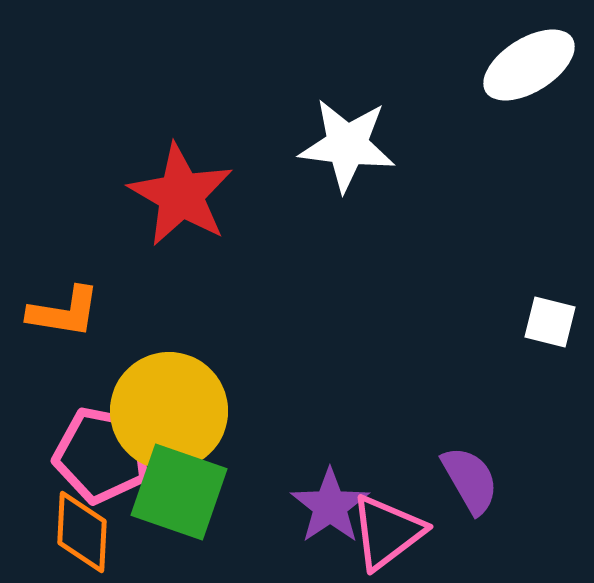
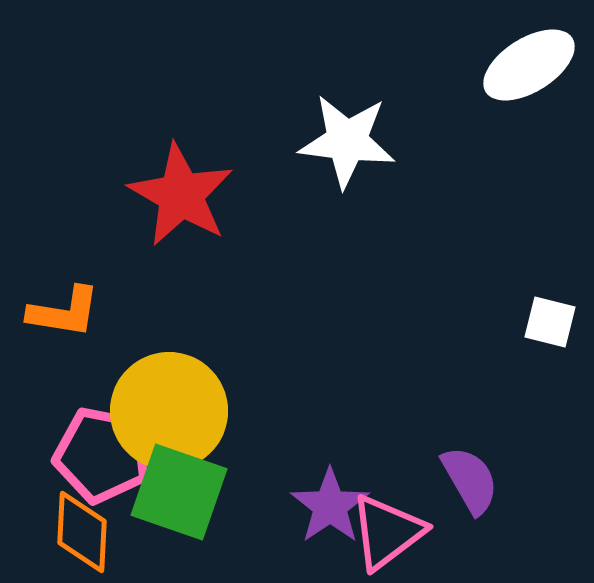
white star: moved 4 px up
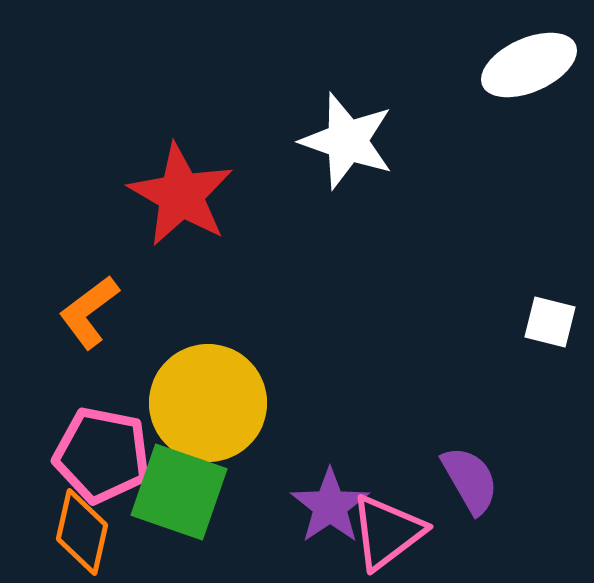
white ellipse: rotated 8 degrees clockwise
white star: rotated 12 degrees clockwise
orange L-shape: moved 25 px right; rotated 134 degrees clockwise
yellow circle: moved 39 px right, 8 px up
orange diamond: rotated 10 degrees clockwise
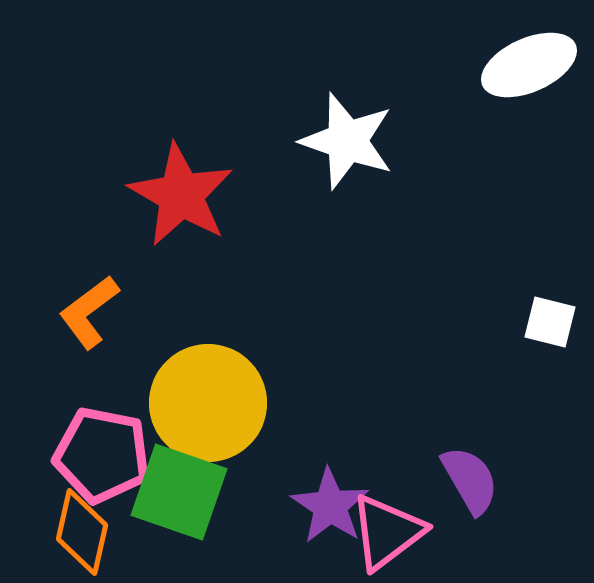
purple star: rotated 4 degrees counterclockwise
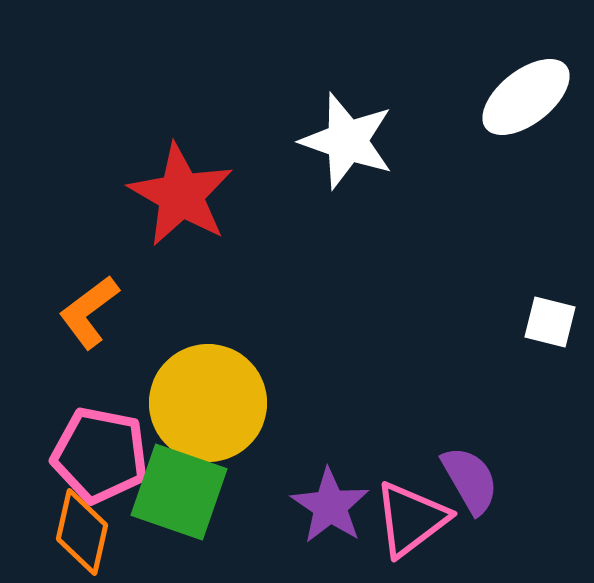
white ellipse: moved 3 px left, 32 px down; rotated 14 degrees counterclockwise
pink pentagon: moved 2 px left
pink triangle: moved 24 px right, 13 px up
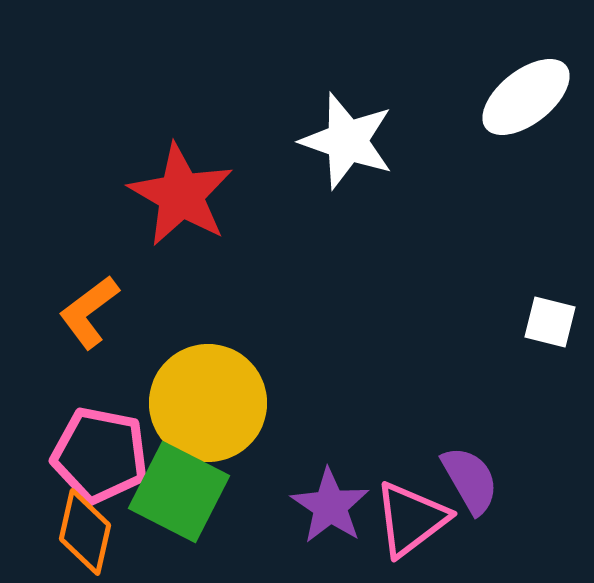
green square: rotated 8 degrees clockwise
orange diamond: moved 3 px right
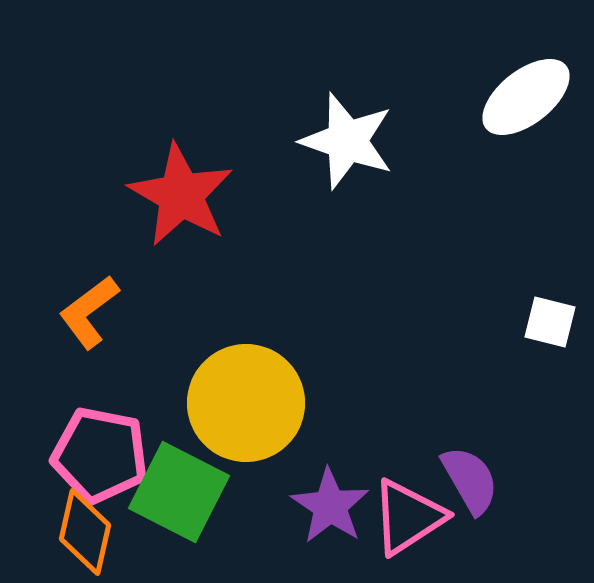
yellow circle: moved 38 px right
pink triangle: moved 3 px left, 2 px up; rotated 4 degrees clockwise
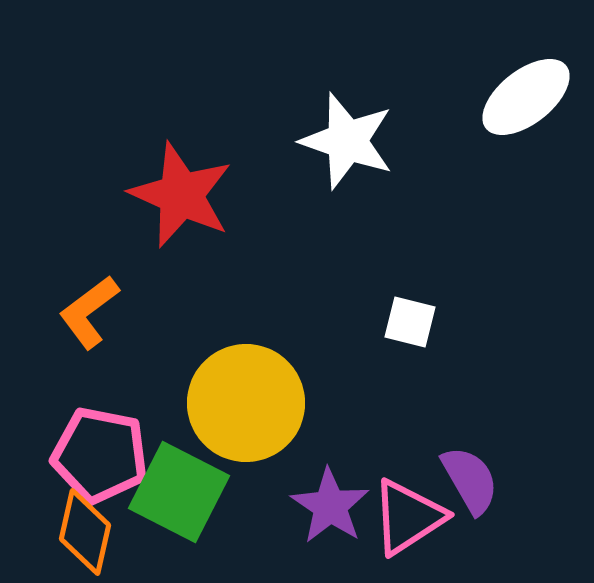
red star: rotated 6 degrees counterclockwise
white square: moved 140 px left
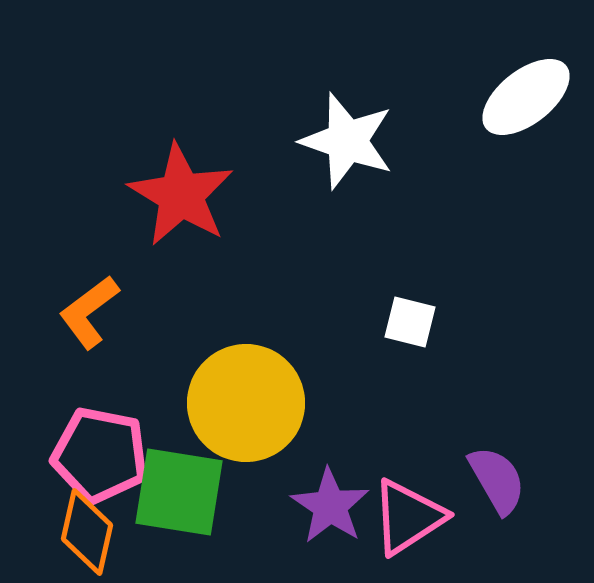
red star: rotated 7 degrees clockwise
purple semicircle: moved 27 px right
green square: rotated 18 degrees counterclockwise
orange diamond: moved 2 px right
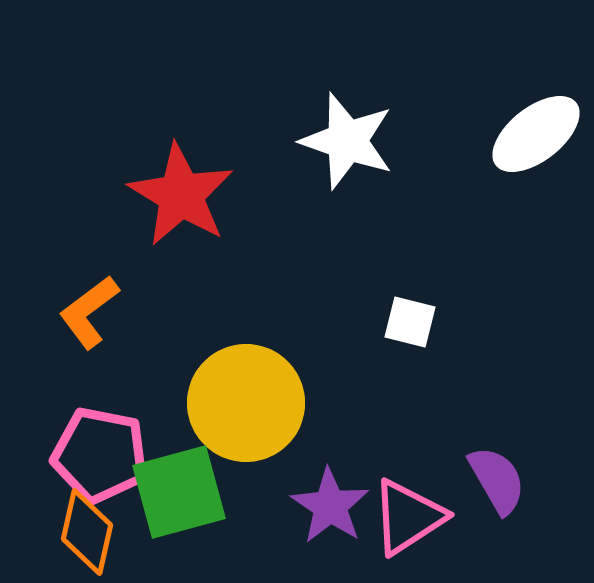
white ellipse: moved 10 px right, 37 px down
green square: rotated 24 degrees counterclockwise
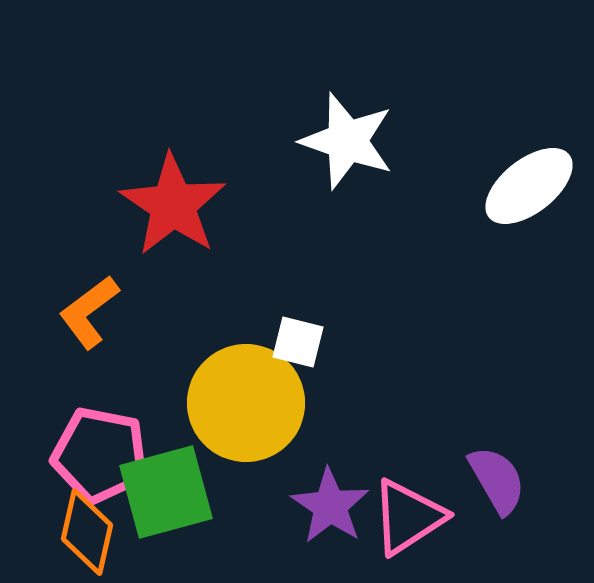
white ellipse: moved 7 px left, 52 px down
red star: moved 8 px left, 10 px down; rotated 3 degrees clockwise
white square: moved 112 px left, 20 px down
green square: moved 13 px left
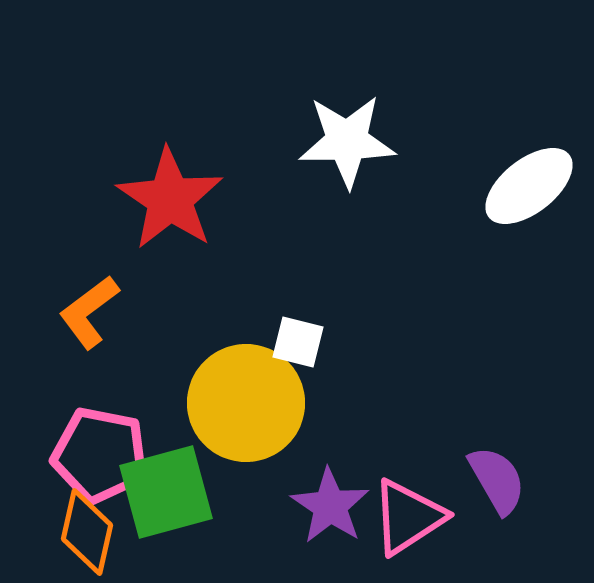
white star: rotated 20 degrees counterclockwise
red star: moved 3 px left, 6 px up
